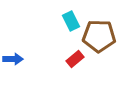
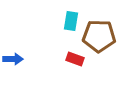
cyan rectangle: rotated 36 degrees clockwise
red rectangle: rotated 60 degrees clockwise
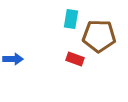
cyan rectangle: moved 2 px up
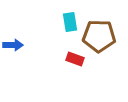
cyan rectangle: moved 1 px left, 3 px down; rotated 18 degrees counterclockwise
blue arrow: moved 14 px up
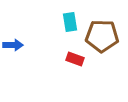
brown pentagon: moved 3 px right
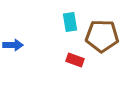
red rectangle: moved 1 px down
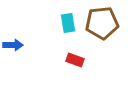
cyan rectangle: moved 2 px left, 1 px down
brown pentagon: moved 13 px up; rotated 8 degrees counterclockwise
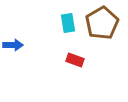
brown pentagon: rotated 24 degrees counterclockwise
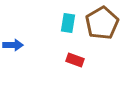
cyan rectangle: rotated 18 degrees clockwise
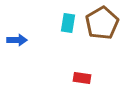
blue arrow: moved 4 px right, 5 px up
red rectangle: moved 7 px right, 18 px down; rotated 12 degrees counterclockwise
